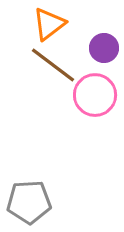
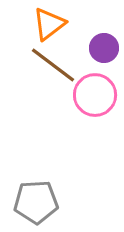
gray pentagon: moved 7 px right
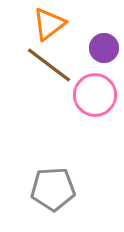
brown line: moved 4 px left
gray pentagon: moved 17 px right, 13 px up
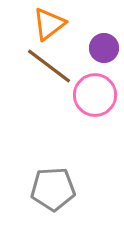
brown line: moved 1 px down
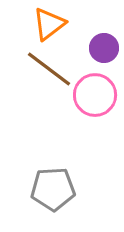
brown line: moved 3 px down
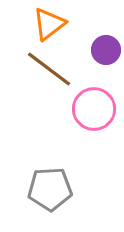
purple circle: moved 2 px right, 2 px down
pink circle: moved 1 px left, 14 px down
gray pentagon: moved 3 px left
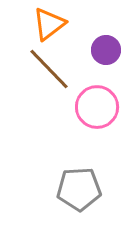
brown line: rotated 9 degrees clockwise
pink circle: moved 3 px right, 2 px up
gray pentagon: moved 29 px right
